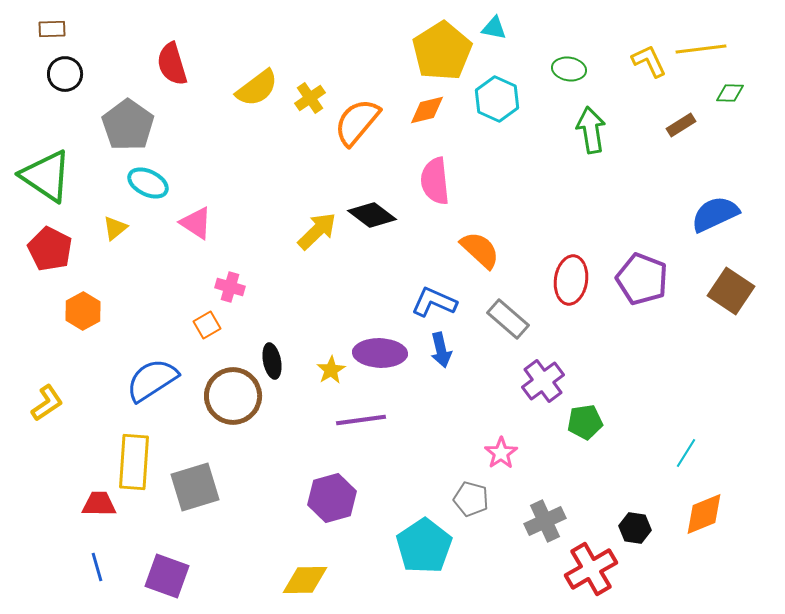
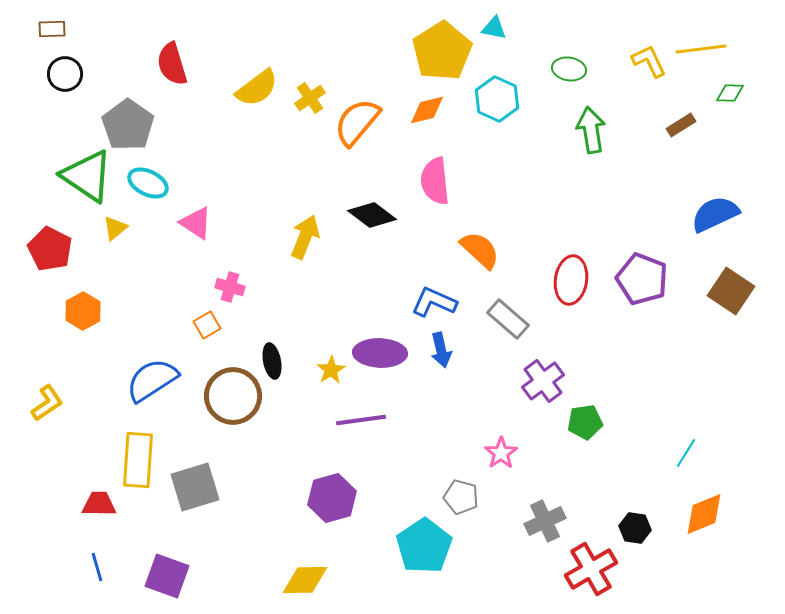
green triangle at (46, 176): moved 41 px right
yellow arrow at (317, 231): moved 12 px left, 6 px down; rotated 24 degrees counterclockwise
yellow rectangle at (134, 462): moved 4 px right, 2 px up
gray pentagon at (471, 499): moved 10 px left, 2 px up
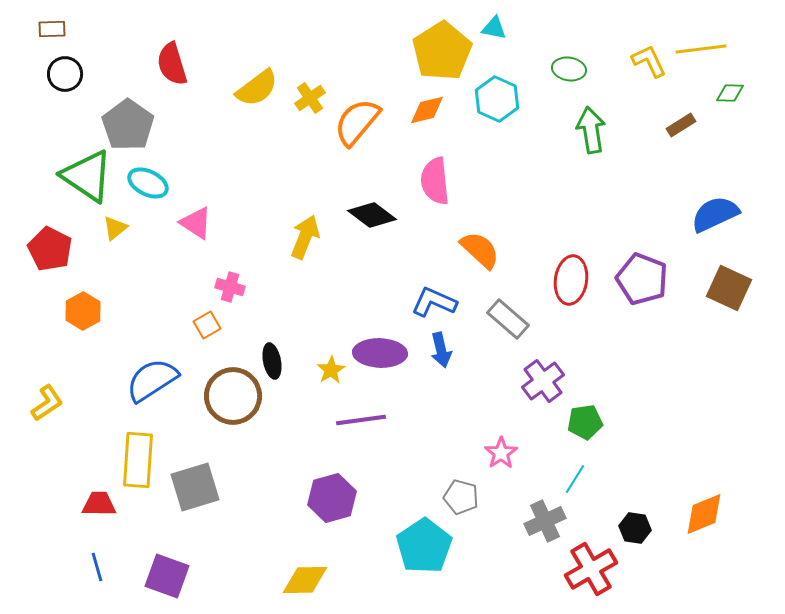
brown square at (731, 291): moved 2 px left, 3 px up; rotated 9 degrees counterclockwise
cyan line at (686, 453): moved 111 px left, 26 px down
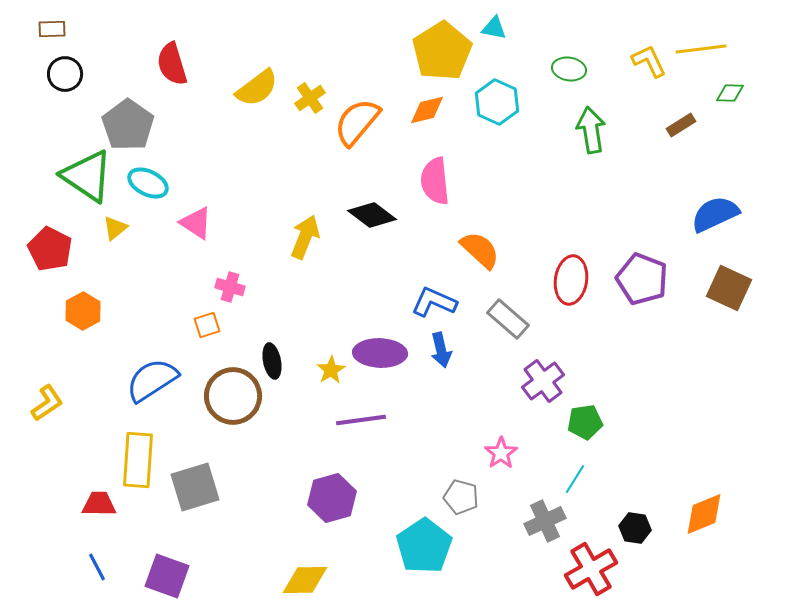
cyan hexagon at (497, 99): moved 3 px down
orange square at (207, 325): rotated 12 degrees clockwise
blue line at (97, 567): rotated 12 degrees counterclockwise
